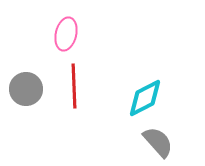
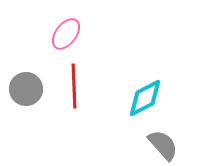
pink ellipse: rotated 24 degrees clockwise
gray semicircle: moved 5 px right, 3 px down
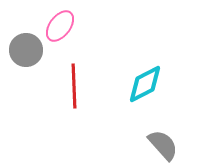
pink ellipse: moved 6 px left, 8 px up
gray circle: moved 39 px up
cyan diamond: moved 14 px up
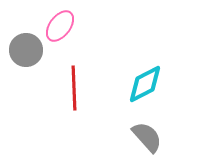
red line: moved 2 px down
gray semicircle: moved 16 px left, 8 px up
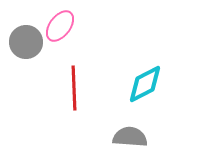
gray circle: moved 8 px up
gray semicircle: moved 17 px left; rotated 44 degrees counterclockwise
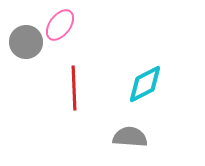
pink ellipse: moved 1 px up
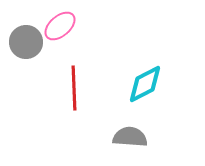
pink ellipse: moved 1 px down; rotated 12 degrees clockwise
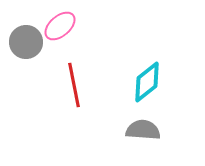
cyan diamond: moved 2 px right, 2 px up; rotated 12 degrees counterclockwise
red line: moved 3 px up; rotated 9 degrees counterclockwise
gray semicircle: moved 13 px right, 7 px up
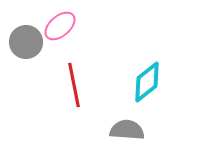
gray semicircle: moved 16 px left
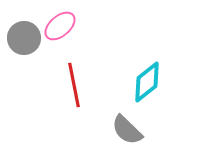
gray circle: moved 2 px left, 4 px up
gray semicircle: rotated 140 degrees counterclockwise
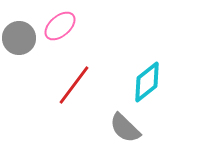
gray circle: moved 5 px left
red line: rotated 48 degrees clockwise
gray semicircle: moved 2 px left, 2 px up
